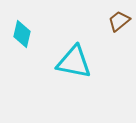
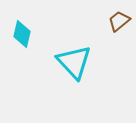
cyan triangle: rotated 36 degrees clockwise
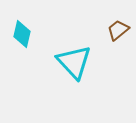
brown trapezoid: moved 1 px left, 9 px down
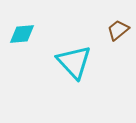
cyan diamond: rotated 72 degrees clockwise
